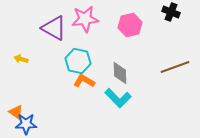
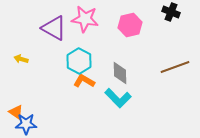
pink star: rotated 16 degrees clockwise
cyan hexagon: moved 1 px right; rotated 15 degrees clockwise
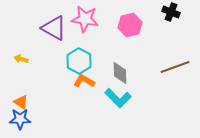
orange triangle: moved 5 px right, 10 px up
blue star: moved 6 px left, 5 px up
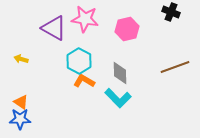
pink hexagon: moved 3 px left, 4 px down
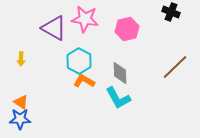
yellow arrow: rotated 104 degrees counterclockwise
brown line: rotated 24 degrees counterclockwise
cyan L-shape: rotated 16 degrees clockwise
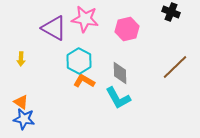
blue star: moved 4 px right; rotated 10 degrees clockwise
